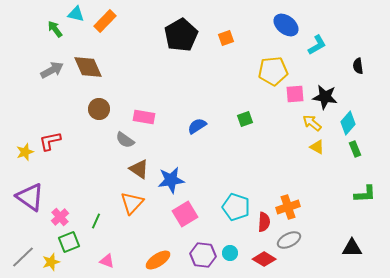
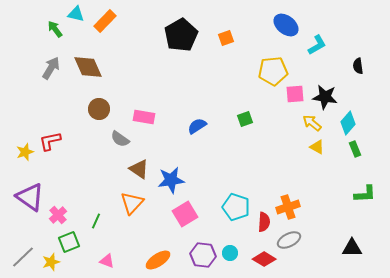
gray arrow at (52, 70): moved 1 px left, 2 px up; rotated 30 degrees counterclockwise
gray semicircle at (125, 140): moved 5 px left, 1 px up
pink cross at (60, 217): moved 2 px left, 2 px up
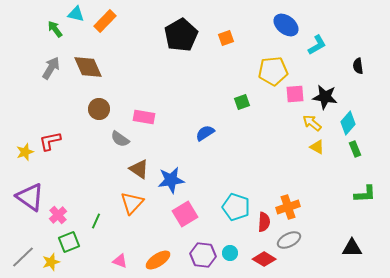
green square at (245, 119): moved 3 px left, 17 px up
blue semicircle at (197, 126): moved 8 px right, 7 px down
pink triangle at (107, 261): moved 13 px right
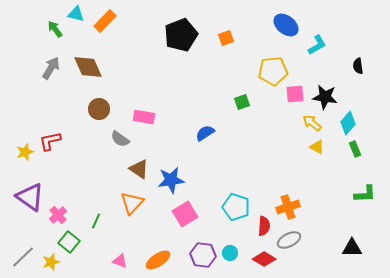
black pentagon at (181, 35): rotated 8 degrees clockwise
red semicircle at (264, 222): moved 4 px down
green square at (69, 242): rotated 30 degrees counterclockwise
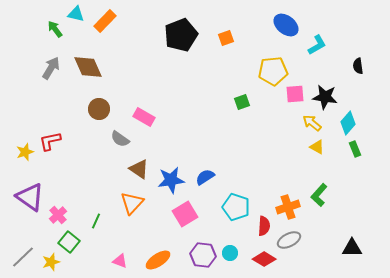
pink rectangle at (144, 117): rotated 20 degrees clockwise
blue semicircle at (205, 133): moved 44 px down
green L-shape at (365, 194): moved 46 px left, 1 px down; rotated 135 degrees clockwise
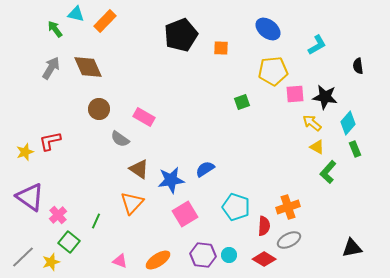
blue ellipse at (286, 25): moved 18 px left, 4 px down
orange square at (226, 38): moved 5 px left, 10 px down; rotated 21 degrees clockwise
blue semicircle at (205, 177): moved 8 px up
green L-shape at (319, 195): moved 9 px right, 23 px up
black triangle at (352, 248): rotated 10 degrees counterclockwise
cyan circle at (230, 253): moved 1 px left, 2 px down
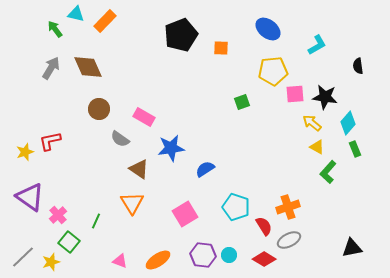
blue star at (171, 180): moved 32 px up
orange triangle at (132, 203): rotated 15 degrees counterclockwise
red semicircle at (264, 226): rotated 36 degrees counterclockwise
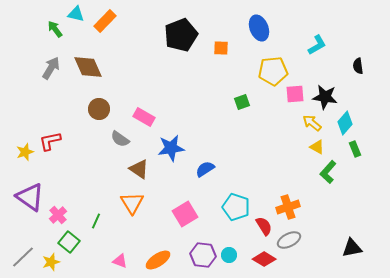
blue ellipse at (268, 29): moved 9 px left, 1 px up; rotated 30 degrees clockwise
cyan diamond at (348, 123): moved 3 px left
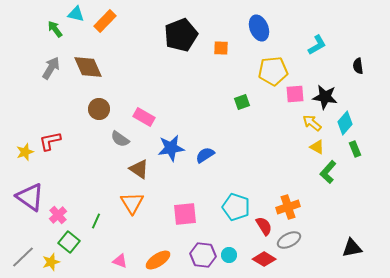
blue semicircle at (205, 169): moved 14 px up
pink square at (185, 214): rotated 25 degrees clockwise
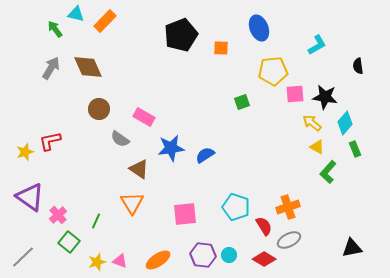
yellow star at (51, 262): moved 46 px right
